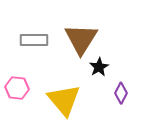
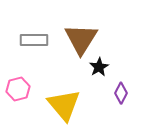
pink hexagon: moved 1 px right, 1 px down; rotated 20 degrees counterclockwise
yellow triangle: moved 5 px down
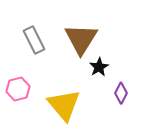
gray rectangle: rotated 64 degrees clockwise
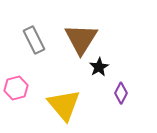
pink hexagon: moved 2 px left, 1 px up
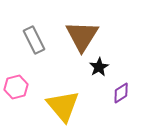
brown triangle: moved 1 px right, 3 px up
pink hexagon: moved 1 px up
purple diamond: rotated 30 degrees clockwise
yellow triangle: moved 1 px left, 1 px down
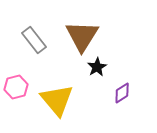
gray rectangle: rotated 12 degrees counterclockwise
black star: moved 2 px left
purple diamond: moved 1 px right
yellow triangle: moved 6 px left, 6 px up
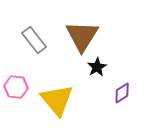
pink hexagon: rotated 20 degrees clockwise
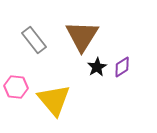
purple diamond: moved 26 px up
yellow triangle: moved 3 px left
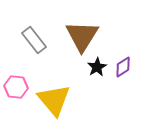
purple diamond: moved 1 px right
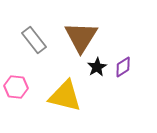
brown triangle: moved 1 px left, 1 px down
yellow triangle: moved 11 px right, 4 px up; rotated 36 degrees counterclockwise
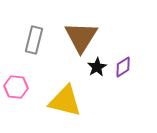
gray rectangle: rotated 52 degrees clockwise
yellow triangle: moved 5 px down
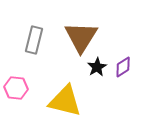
pink hexagon: moved 1 px down
